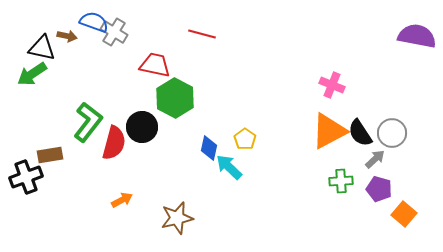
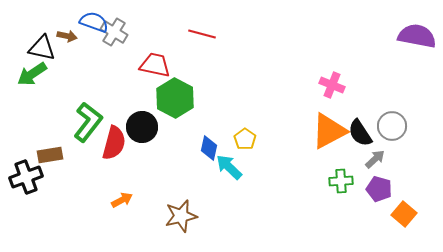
gray circle: moved 7 px up
brown star: moved 4 px right, 2 px up
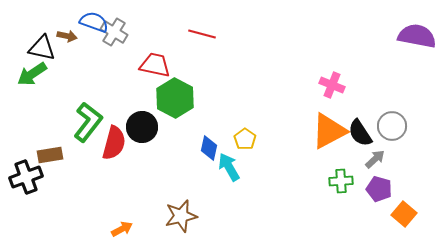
cyan arrow: rotated 16 degrees clockwise
orange arrow: moved 29 px down
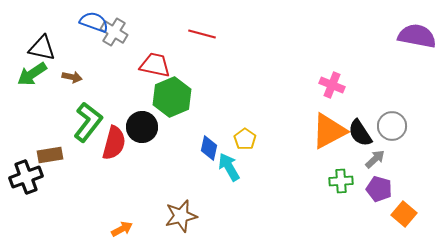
brown arrow: moved 5 px right, 41 px down
green hexagon: moved 3 px left, 1 px up; rotated 9 degrees clockwise
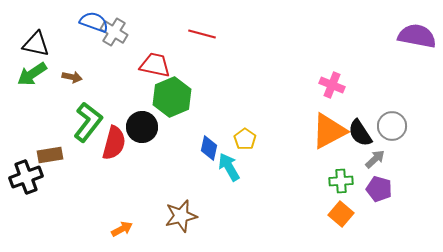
black triangle: moved 6 px left, 4 px up
orange square: moved 63 px left
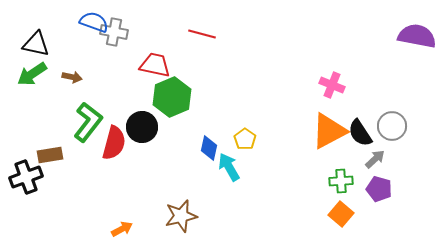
gray cross: rotated 20 degrees counterclockwise
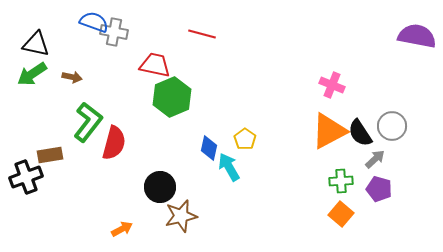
black circle: moved 18 px right, 60 px down
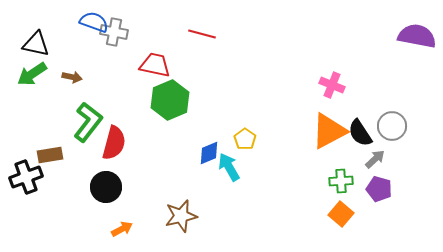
green hexagon: moved 2 px left, 3 px down
blue diamond: moved 5 px down; rotated 55 degrees clockwise
black circle: moved 54 px left
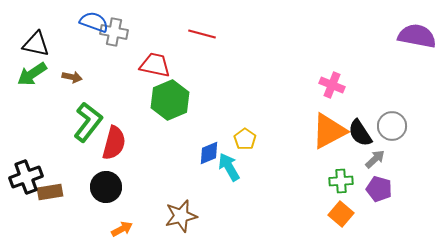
brown rectangle: moved 37 px down
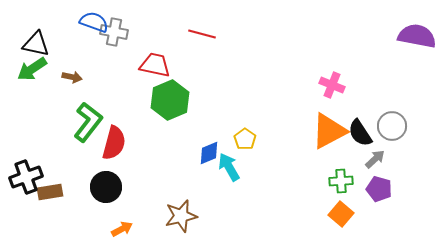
green arrow: moved 5 px up
